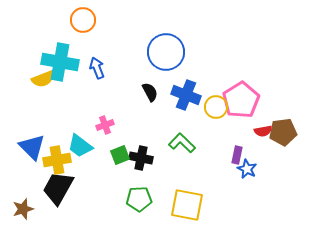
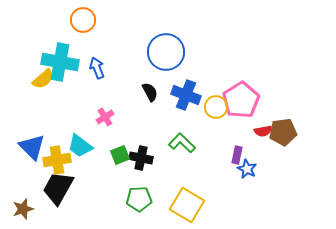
yellow semicircle: rotated 20 degrees counterclockwise
pink cross: moved 8 px up; rotated 12 degrees counterclockwise
yellow square: rotated 20 degrees clockwise
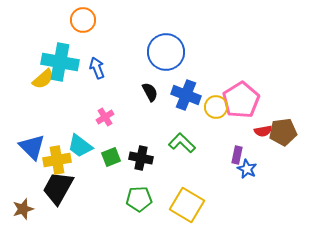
green square: moved 9 px left, 2 px down
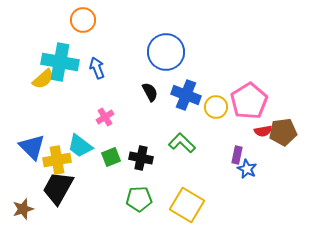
pink pentagon: moved 8 px right, 1 px down
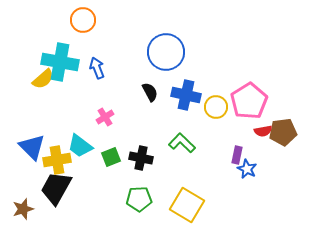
blue cross: rotated 8 degrees counterclockwise
black trapezoid: moved 2 px left
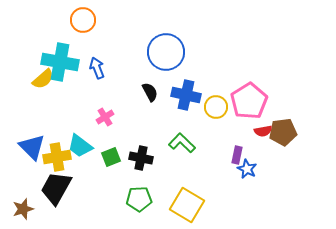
yellow cross: moved 3 px up
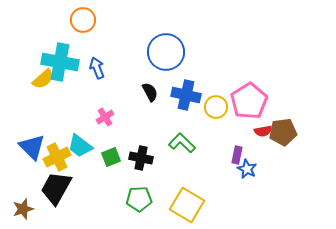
yellow cross: rotated 16 degrees counterclockwise
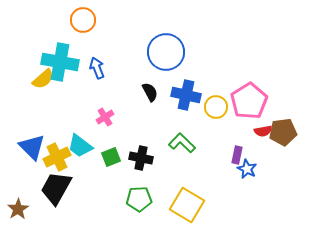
brown star: moved 5 px left; rotated 15 degrees counterclockwise
